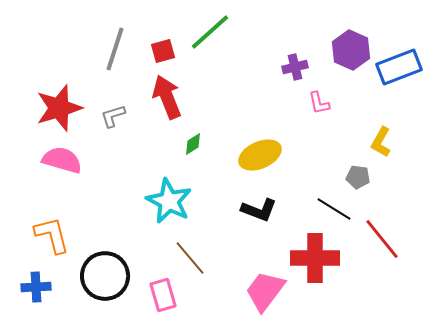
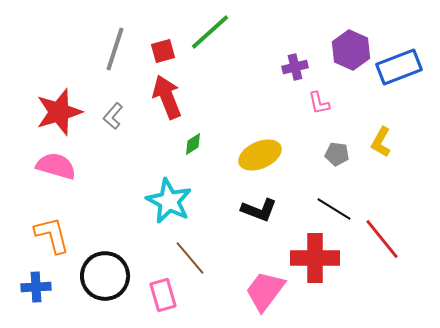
red star: moved 4 px down
gray L-shape: rotated 32 degrees counterclockwise
pink semicircle: moved 6 px left, 6 px down
gray pentagon: moved 21 px left, 23 px up
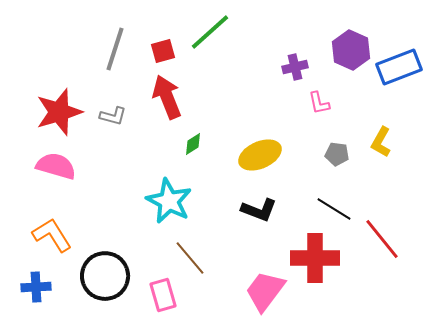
gray L-shape: rotated 116 degrees counterclockwise
orange L-shape: rotated 18 degrees counterclockwise
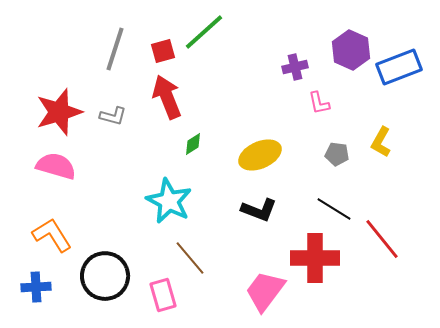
green line: moved 6 px left
